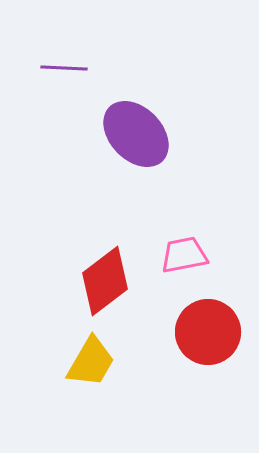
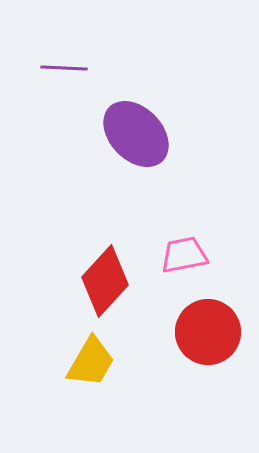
red diamond: rotated 10 degrees counterclockwise
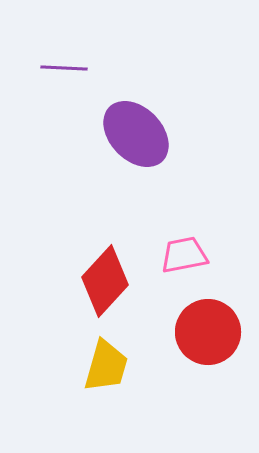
yellow trapezoid: moved 15 px right, 4 px down; rotated 14 degrees counterclockwise
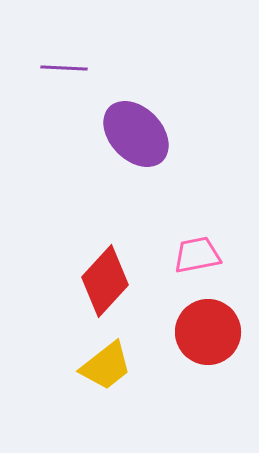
pink trapezoid: moved 13 px right
yellow trapezoid: rotated 36 degrees clockwise
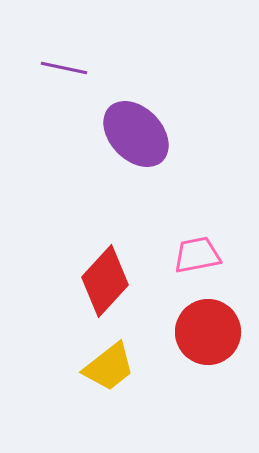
purple line: rotated 9 degrees clockwise
yellow trapezoid: moved 3 px right, 1 px down
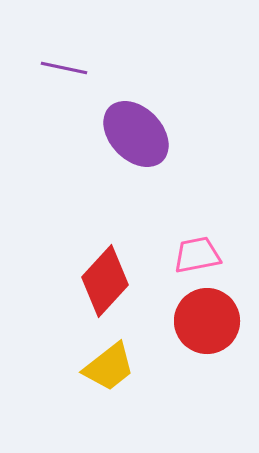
red circle: moved 1 px left, 11 px up
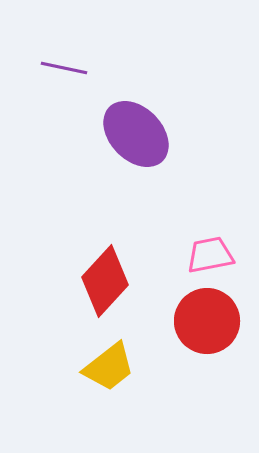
pink trapezoid: moved 13 px right
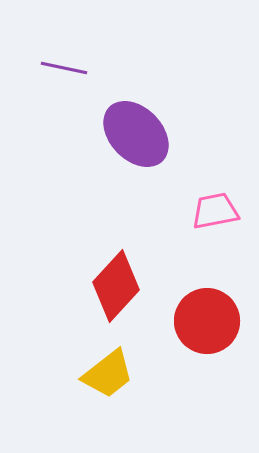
pink trapezoid: moved 5 px right, 44 px up
red diamond: moved 11 px right, 5 px down
yellow trapezoid: moved 1 px left, 7 px down
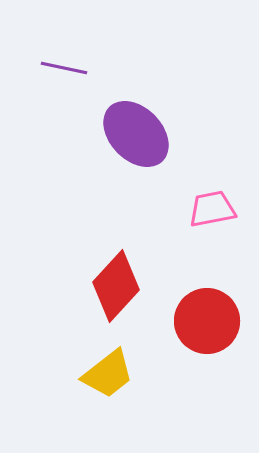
pink trapezoid: moved 3 px left, 2 px up
